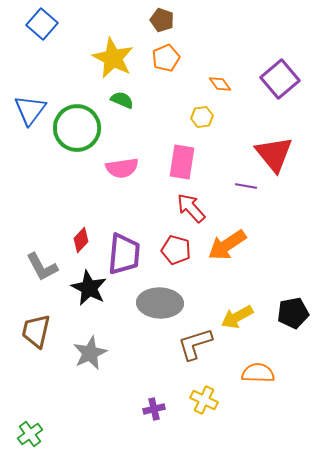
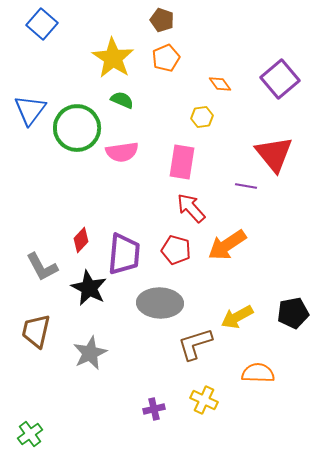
yellow star: rotated 6 degrees clockwise
pink semicircle: moved 16 px up
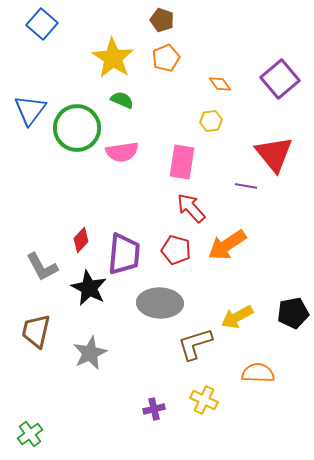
yellow hexagon: moved 9 px right, 4 px down
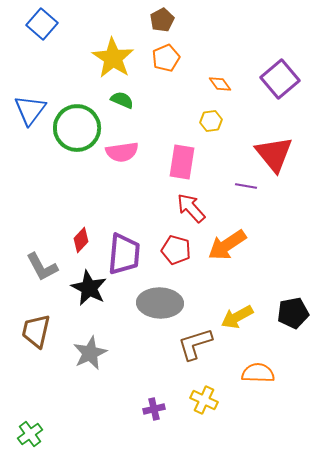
brown pentagon: rotated 25 degrees clockwise
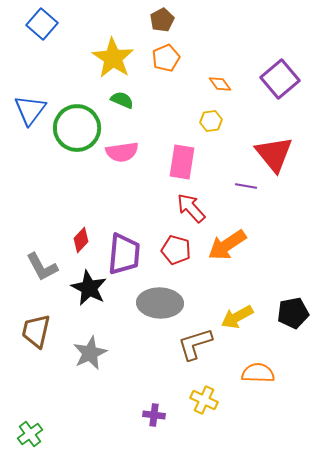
purple cross: moved 6 px down; rotated 20 degrees clockwise
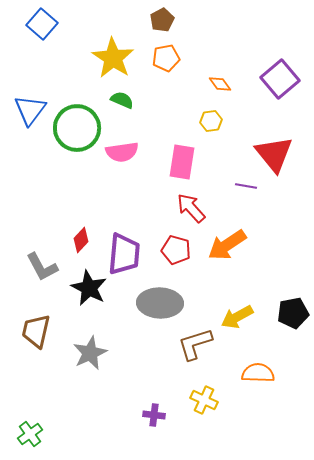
orange pentagon: rotated 12 degrees clockwise
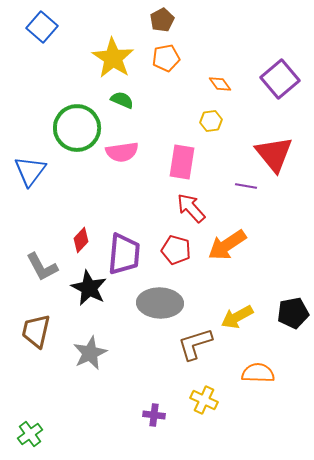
blue square: moved 3 px down
blue triangle: moved 61 px down
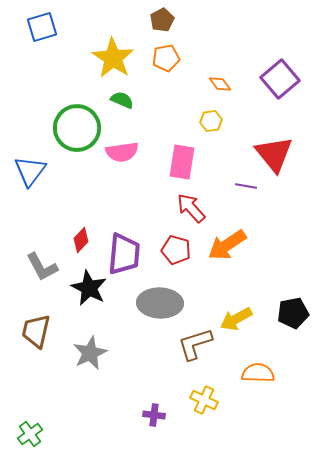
blue square: rotated 32 degrees clockwise
yellow arrow: moved 1 px left, 2 px down
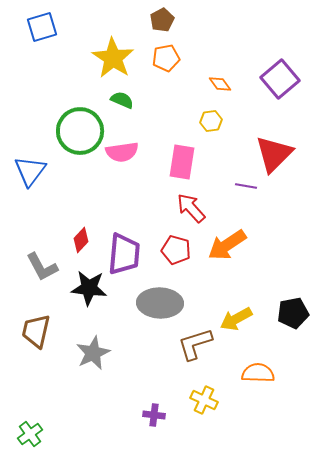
green circle: moved 3 px right, 3 px down
red triangle: rotated 24 degrees clockwise
black star: rotated 21 degrees counterclockwise
gray star: moved 3 px right
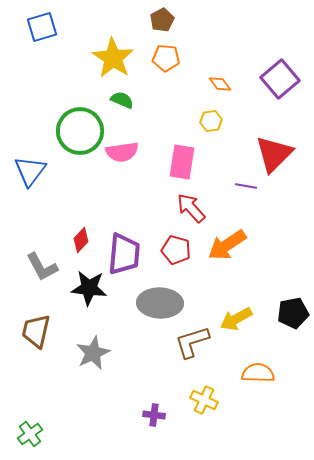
orange pentagon: rotated 16 degrees clockwise
brown L-shape: moved 3 px left, 2 px up
